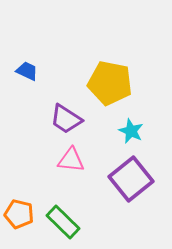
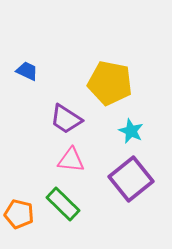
green rectangle: moved 18 px up
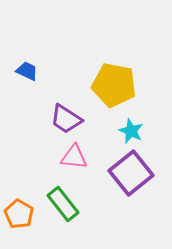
yellow pentagon: moved 4 px right, 2 px down
pink triangle: moved 3 px right, 3 px up
purple square: moved 6 px up
green rectangle: rotated 8 degrees clockwise
orange pentagon: rotated 16 degrees clockwise
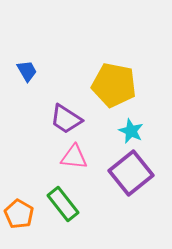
blue trapezoid: rotated 35 degrees clockwise
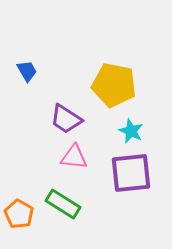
purple square: rotated 33 degrees clockwise
green rectangle: rotated 20 degrees counterclockwise
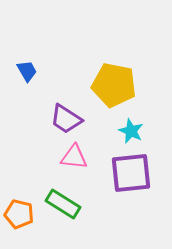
orange pentagon: rotated 16 degrees counterclockwise
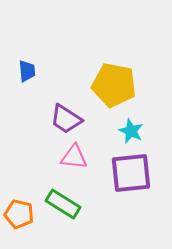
blue trapezoid: rotated 25 degrees clockwise
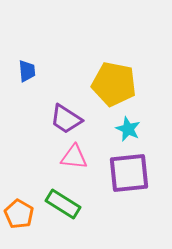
yellow pentagon: moved 1 px up
cyan star: moved 3 px left, 2 px up
purple square: moved 2 px left
orange pentagon: rotated 16 degrees clockwise
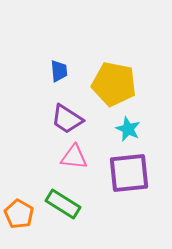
blue trapezoid: moved 32 px right
purple trapezoid: moved 1 px right
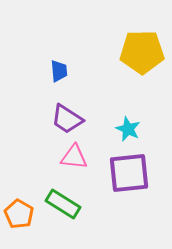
yellow pentagon: moved 28 px right, 32 px up; rotated 12 degrees counterclockwise
